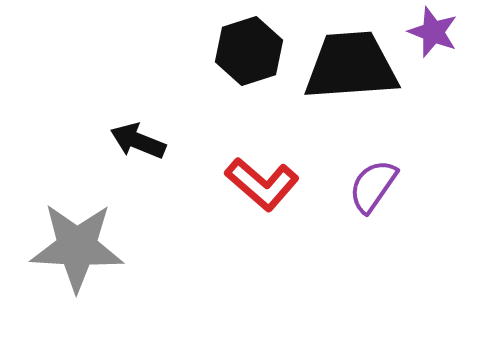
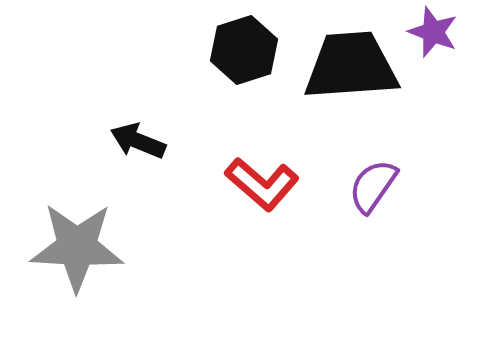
black hexagon: moved 5 px left, 1 px up
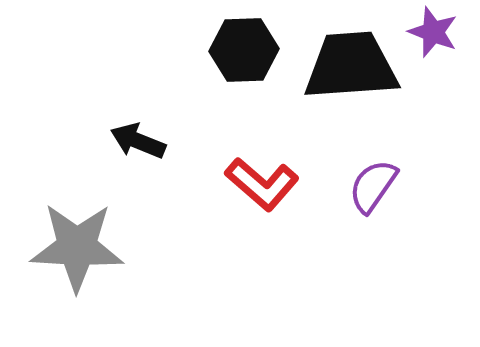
black hexagon: rotated 16 degrees clockwise
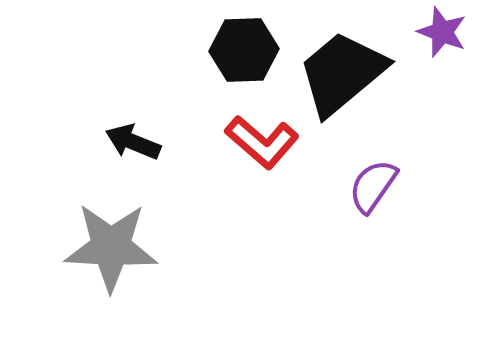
purple star: moved 9 px right
black trapezoid: moved 9 px left, 7 px down; rotated 36 degrees counterclockwise
black arrow: moved 5 px left, 1 px down
red L-shape: moved 42 px up
gray star: moved 34 px right
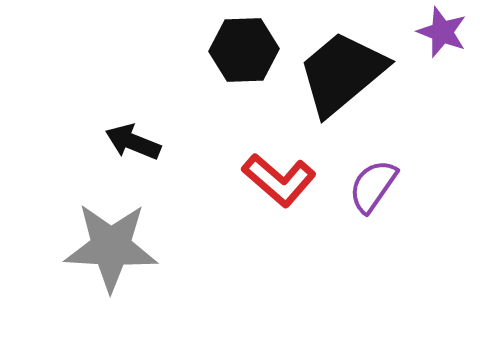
red L-shape: moved 17 px right, 38 px down
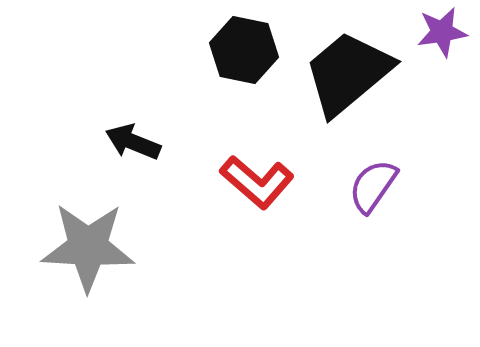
purple star: rotated 30 degrees counterclockwise
black hexagon: rotated 14 degrees clockwise
black trapezoid: moved 6 px right
red L-shape: moved 22 px left, 2 px down
gray star: moved 23 px left
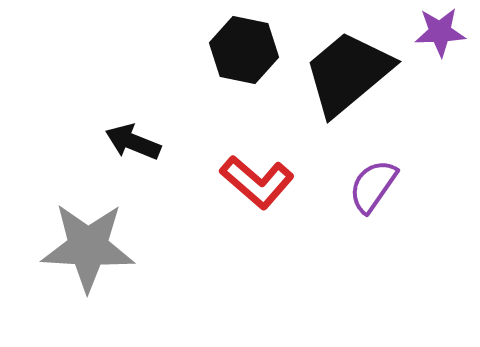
purple star: moved 2 px left; rotated 6 degrees clockwise
